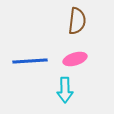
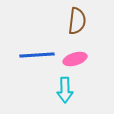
blue line: moved 7 px right, 6 px up
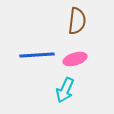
cyan arrow: rotated 25 degrees clockwise
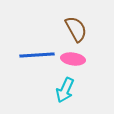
brown semicircle: moved 1 px left, 8 px down; rotated 36 degrees counterclockwise
pink ellipse: moved 2 px left; rotated 25 degrees clockwise
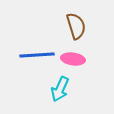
brown semicircle: moved 3 px up; rotated 12 degrees clockwise
cyan arrow: moved 5 px left, 1 px up
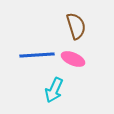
pink ellipse: rotated 15 degrees clockwise
cyan arrow: moved 6 px left, 1 px down
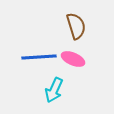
blue line: moved 2 px right, 2 px down
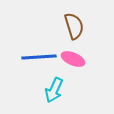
brown semicircle: moved 2 px left
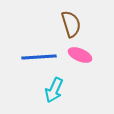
brown semicircle: moved 3 px left, 2 px up
pink ellipse: moved 7 px right, 4 px up
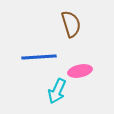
pink ellipse: moved 16 px down; rotated 35 degrees counterclockwise
cyan arrow: moved 3 px right, 1 px down
